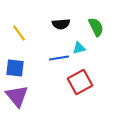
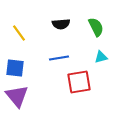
cyan triangle: moved 22 px right, 9 px down
red square: moved 1 px left; rotated 20 degrees clockwise
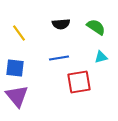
green semicircle: rotated 30 degrees counterclockwise
